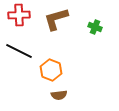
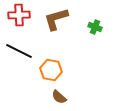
orange hexagon: rotated 10 degrees counterclockwise
brown semicircle: moved 2 px down; rotated 49 degrees clockwise
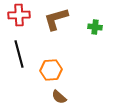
green cross: rotated 16 degrees counterclockwise
black line: moved 3 px down; rotated 48 degrees clockwise
orange hexagon: rotated 15 degrees counterclockwise
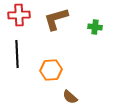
black line: moved 2 px left; rotated 12 degrees clockwise
brown semicircle: moved 11 px right
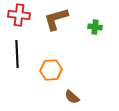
red cross: rotated 10 degrees clockwise
brown semicircle: moved 2 px right
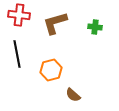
brown L-shape: moved 1 px left, 4 px down
black line: rotated 8 degrees counterclockwise
orange hexagon: rotated 10 degrees counterclockwise
brown semicircle: moved 1 px right, 2 px up
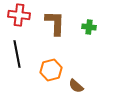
brown L-shape: rotated 108 degrees clockwise
green cross: moved 6 px left
brown semicircle: moved 3 px right, 9 px up
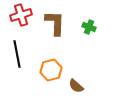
red cross: moved 2 px right; rotated 25 degrees counterclockwise
green cross: rotated 16 degrees clockwise
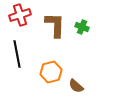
red cross: moved 1 px left
brown L-shape: moved 2 px down
green cross: moved 7 px left
orange hexagon: moved 2 px down
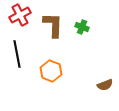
red cross: rotated 10 degrees counterclockwise
brown L-shape: moved 2 px left
orange hexagon: moved 1 px up; rotated 25 degrees counterclockwise
brown semicircle: moved 29 px right, 1 px up; rotated 63 degrees counterclockwise
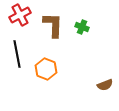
orange hexagon: moved 5 px left, 2 px up
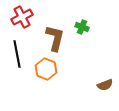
red cross: moved 2 px right, 2 px down
brown L-shape: moved 2 px right, 13 px down; rotated 12 degrees clockwise
